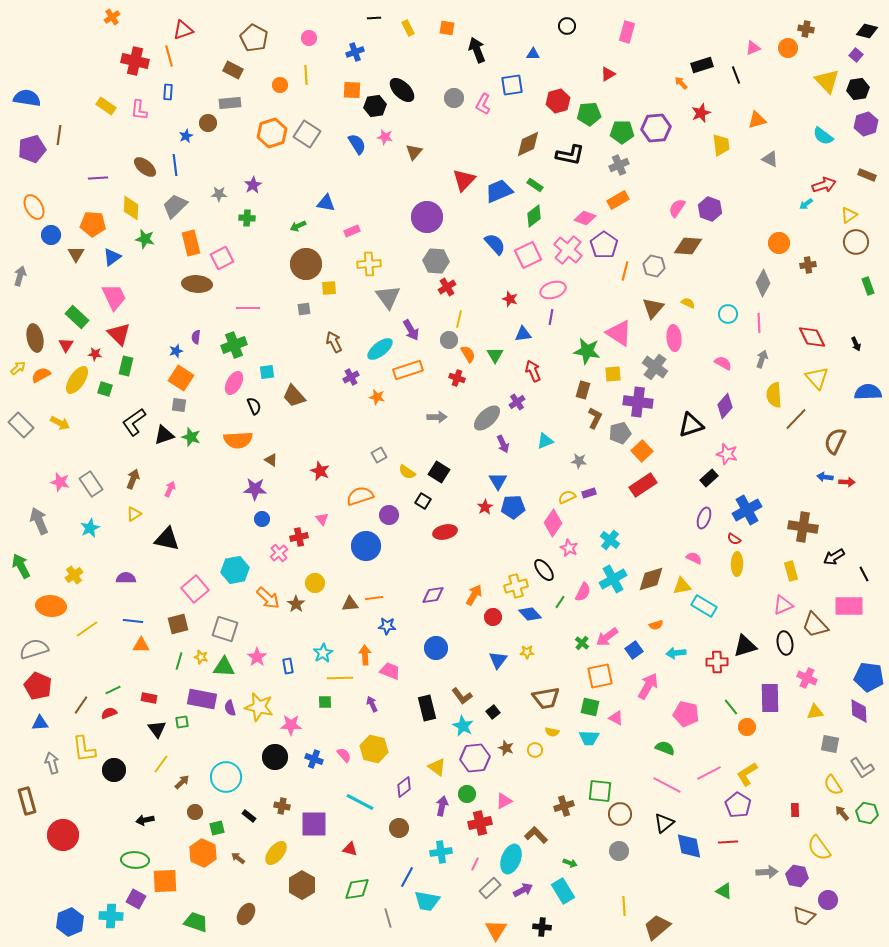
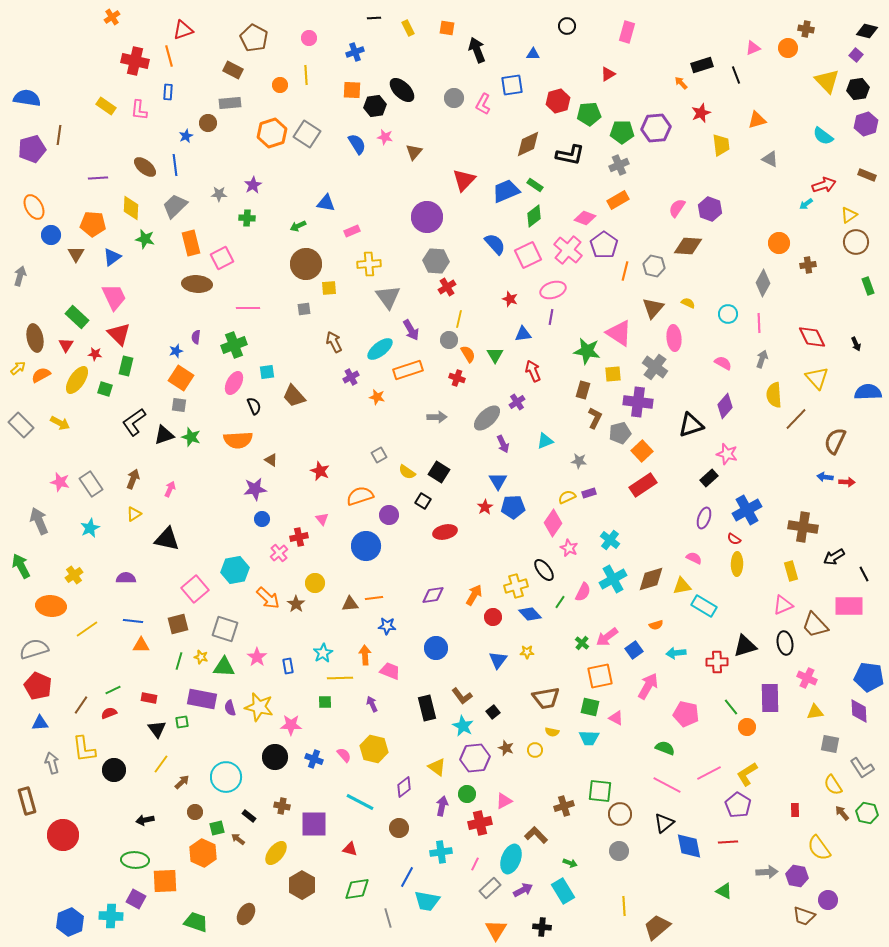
blue trapezoid at (499, 191): moved 7 px right
purple star at (255, 489): rotated 10 degrees counterclockwise
brown arrow at (238, 858): moved 19 px up
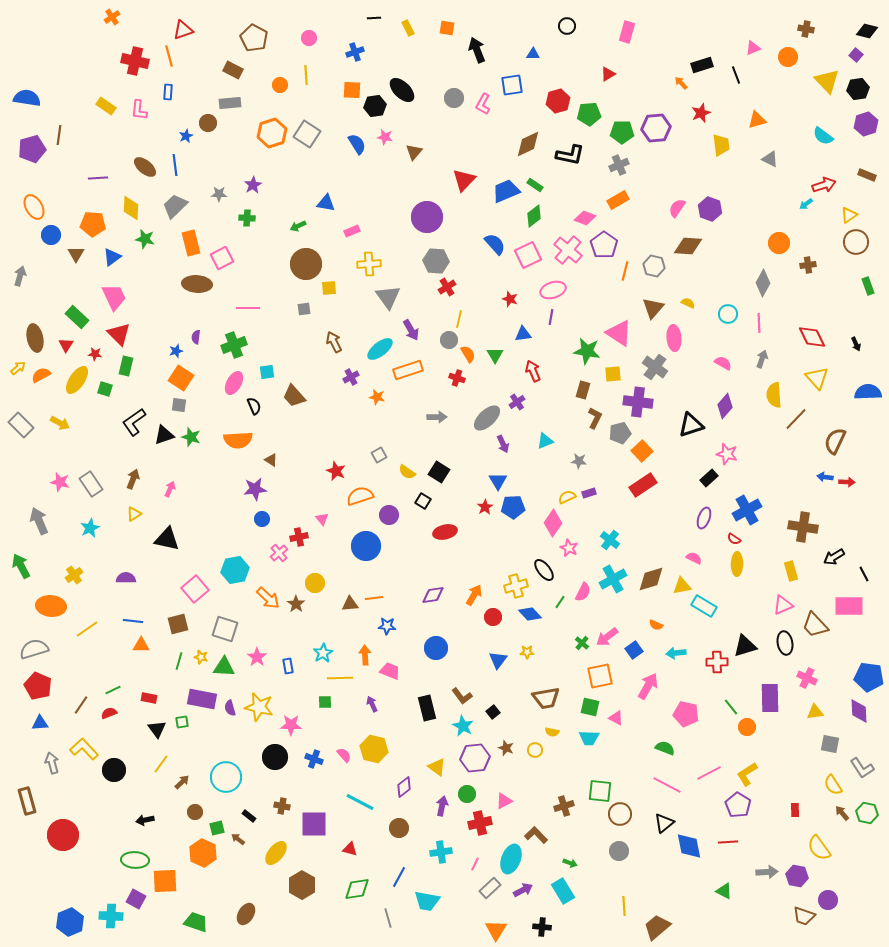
orange circle at (788, 48): moved 9 px down
red star at (320, 471): moved 16 px right
orange semicircle at (656, 625): rotated 40 degrees clockwise
yellow L-shape at (84, 749): rotated 144 degrees clockwise
blue line at (407, 877): moved 8 px left
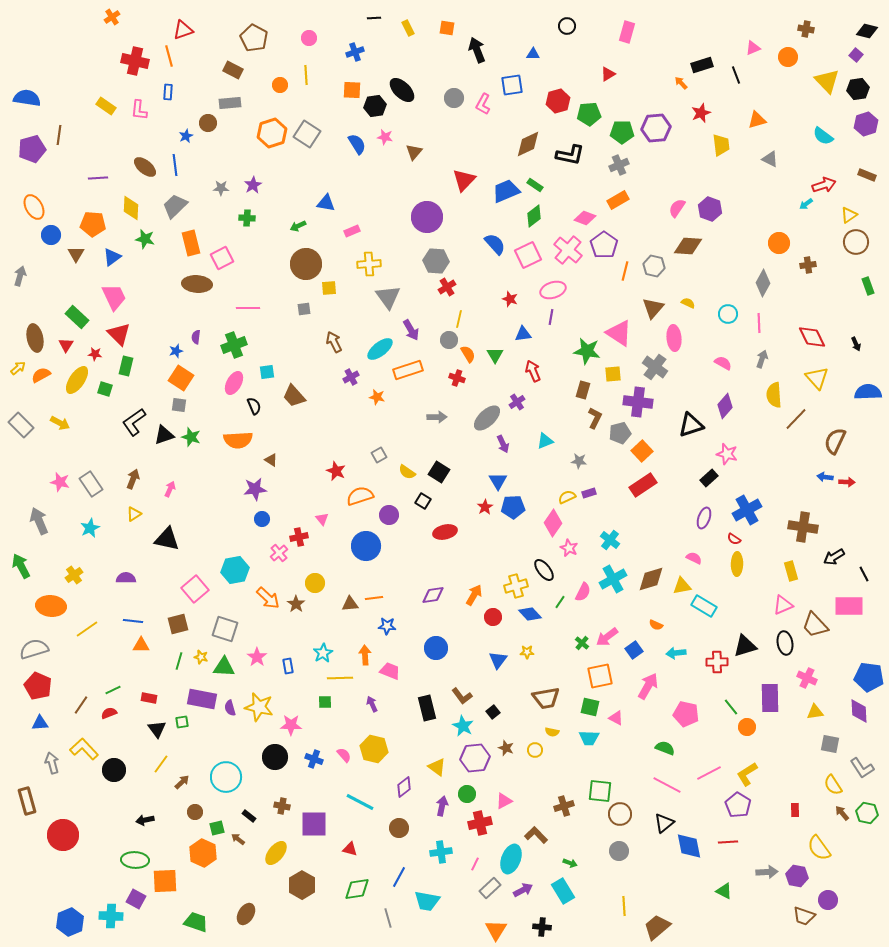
gray star at (219, 194): moved 2 px right, 6 px up
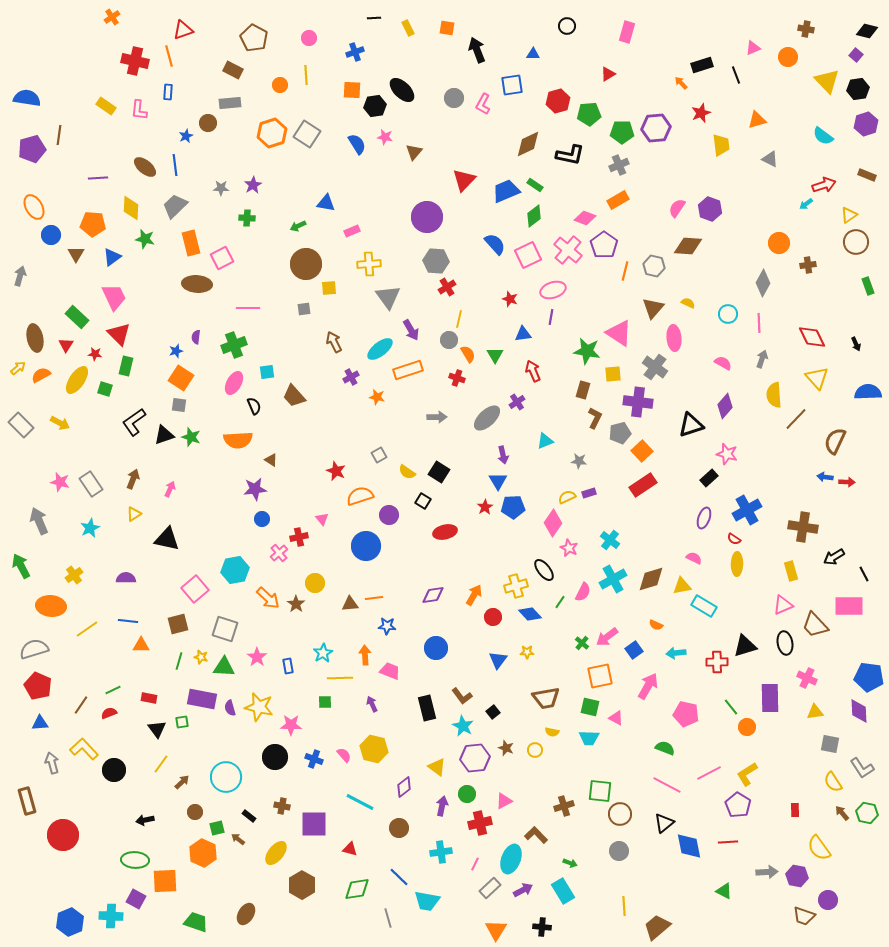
purple arrow at (503, 444): moved 11 px down; rotated 12 degrees clockwise
blue line at (133, 621): moved 5 px left
yellow semicircle at (833, 785): moved 3 px up
blue line at (399, 877): rotated 75 degrees counterclockwise
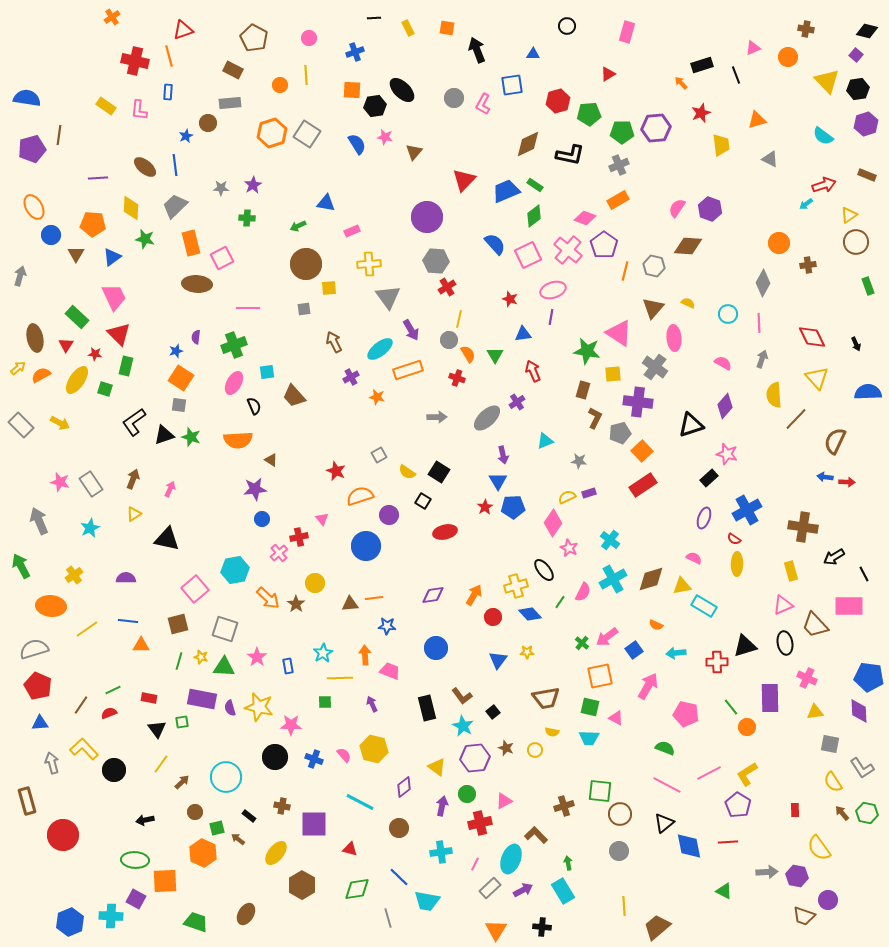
green arrow at (570, 863): moved 2 px left; rotated 120 degrees counterclockwise
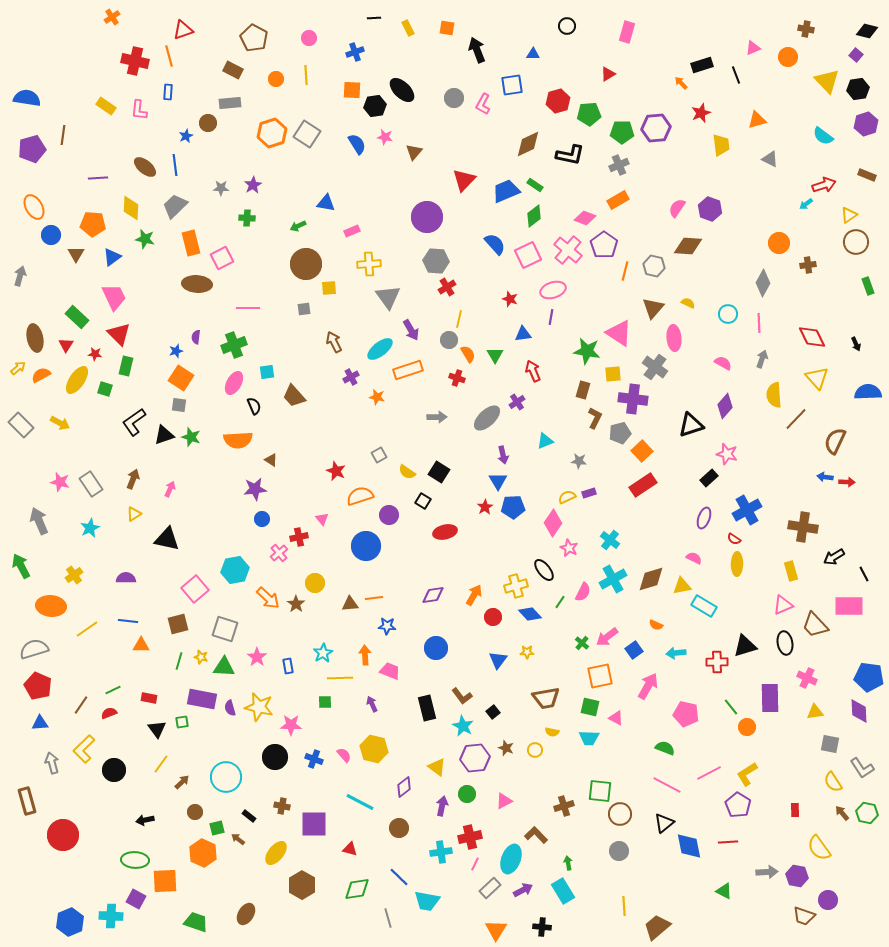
orange circle at (280, 85): moved 4 px left, 6 px up
brown line at (59, 135): moved 4 px right
purple cross at (638, 402): moved 5 px left, 3 px up
yellow L-shape at (84, 749): rotated 92 degrees counterclockwise
red cross at (480, 823): moved 10 px left, 14 px down
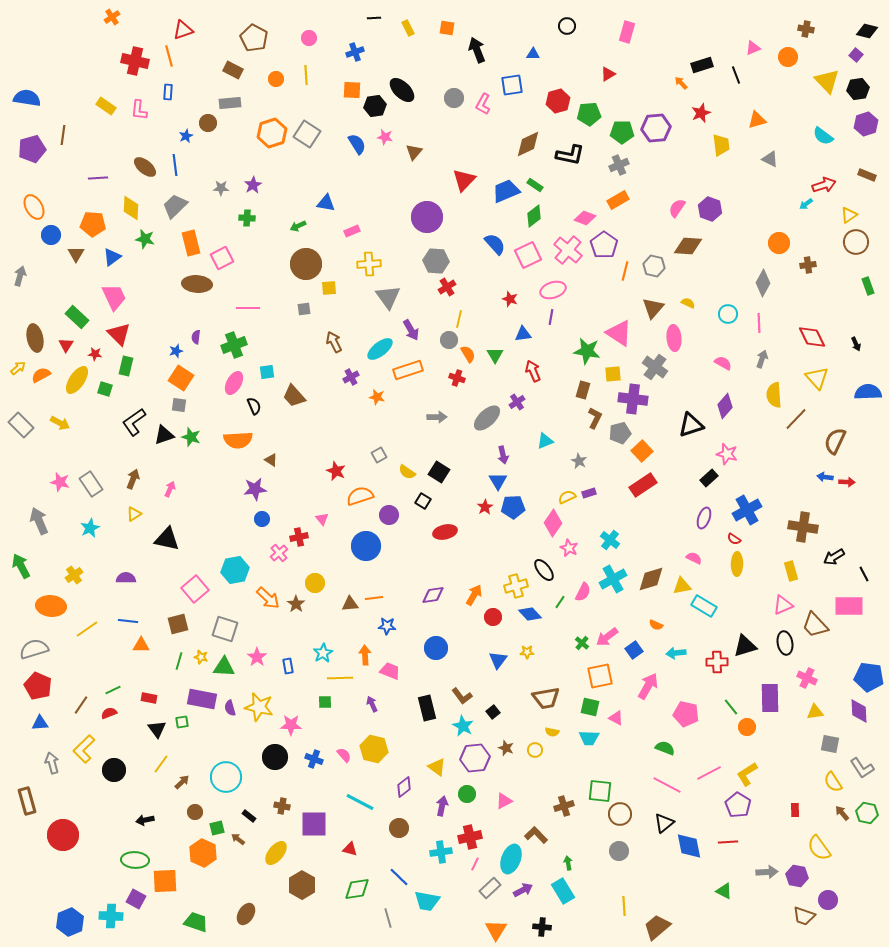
gray star at (579, 461): rotated 21 degrees clockwise
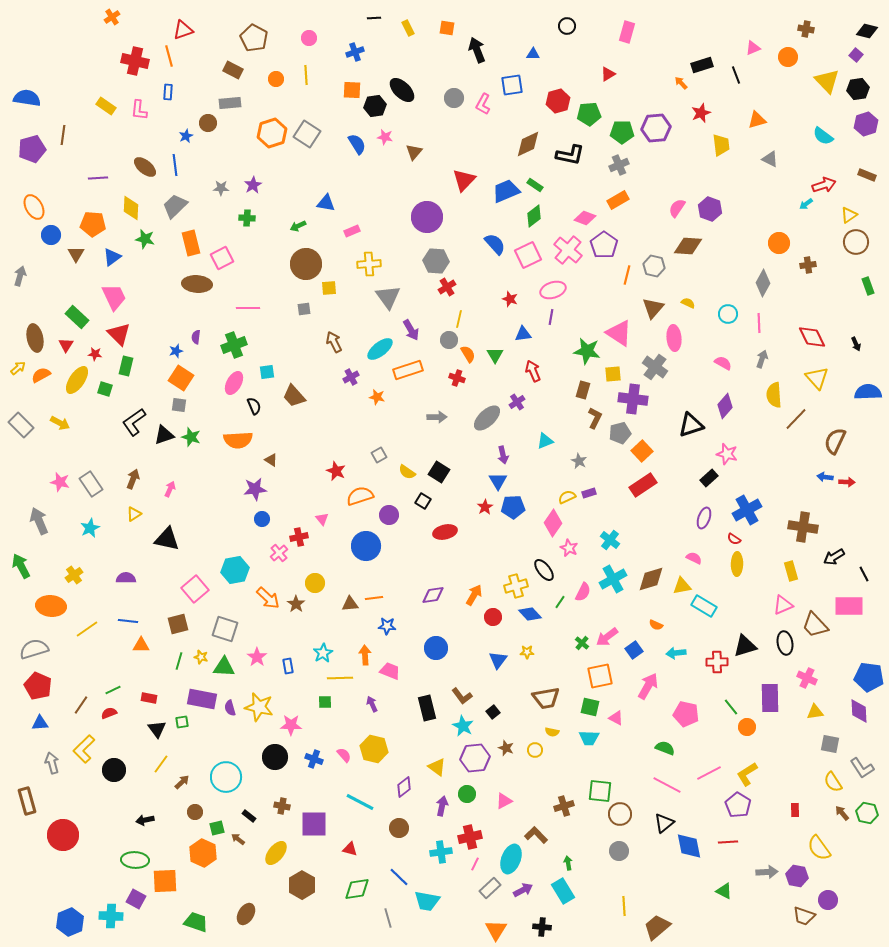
orange line at (625, 271): moved 2 px right, 4 px down
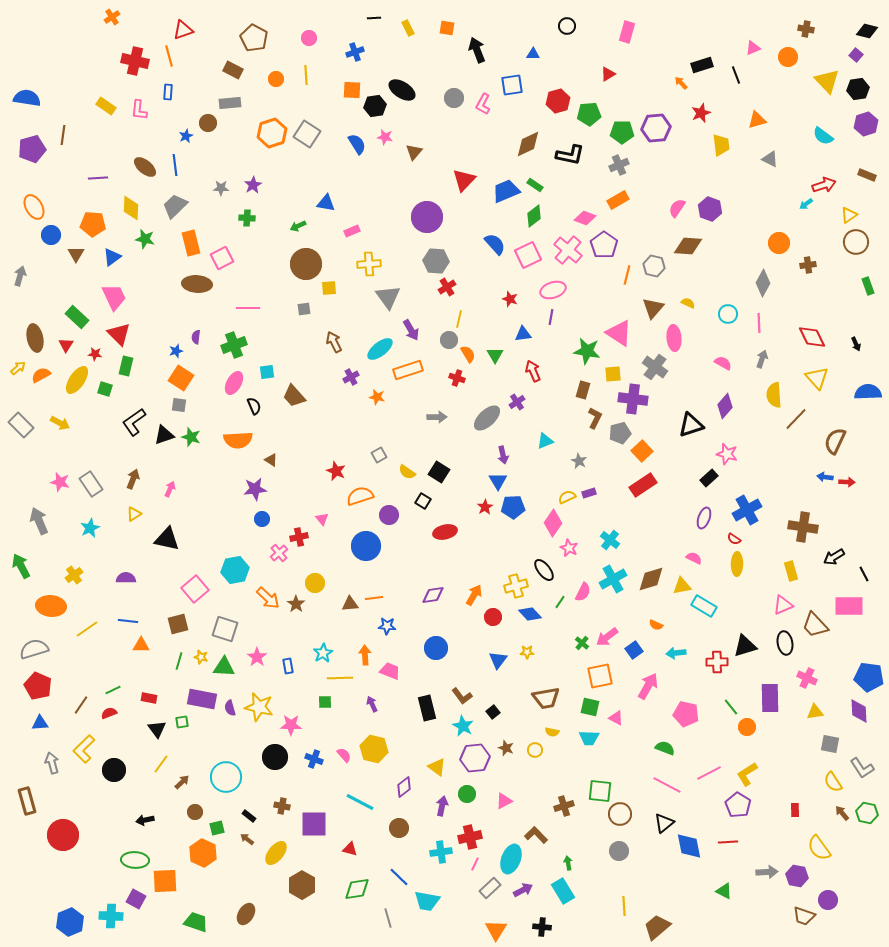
black ellipse at (402, 90): rotated 12 degrees counterclockwise
brown arrow at (238, 839): moved 9 px right
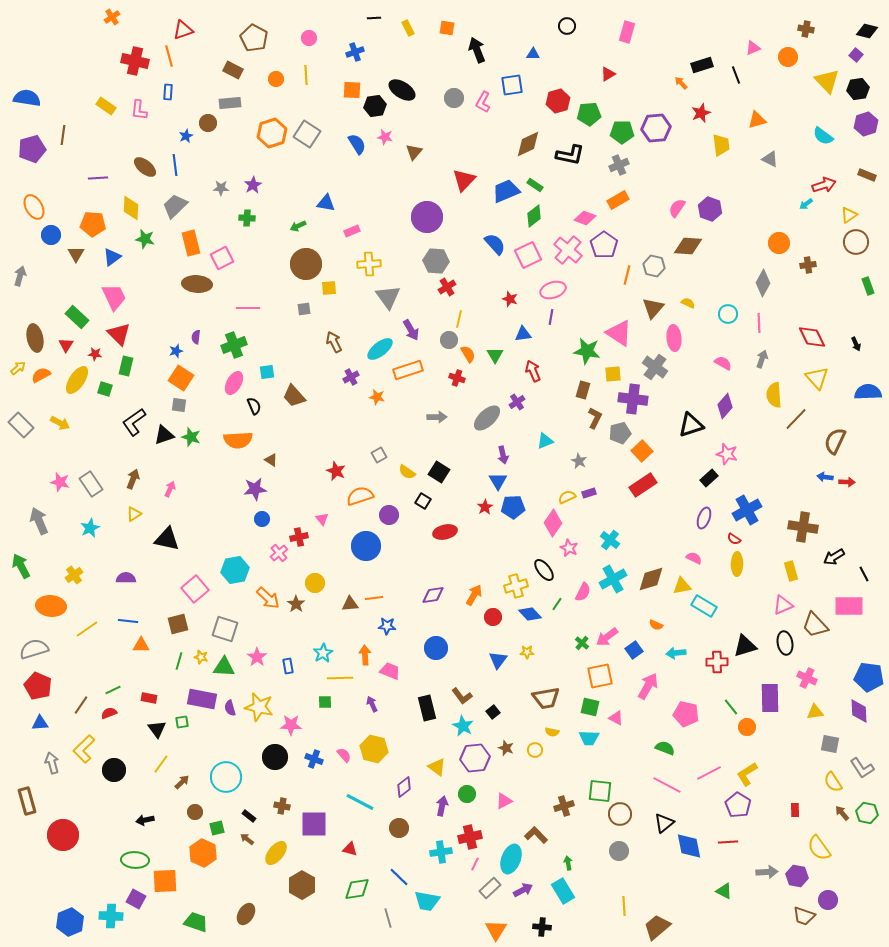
pink L-shape at (483, 104): moved 2 px up
green line at (560, 602): moved 3 px left, 2 px down
